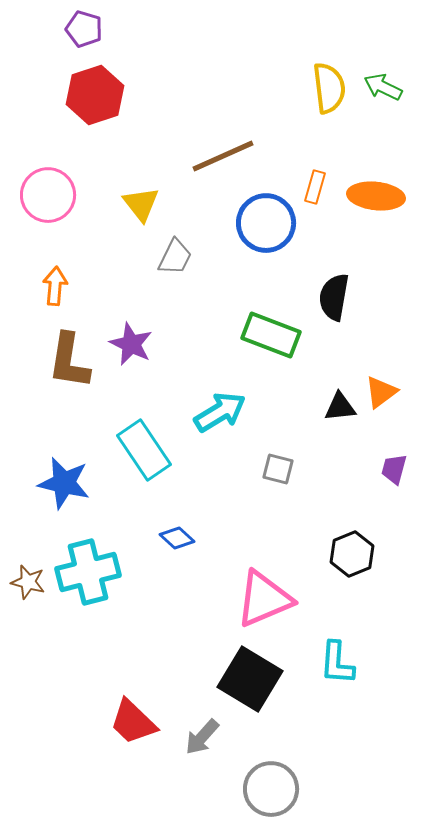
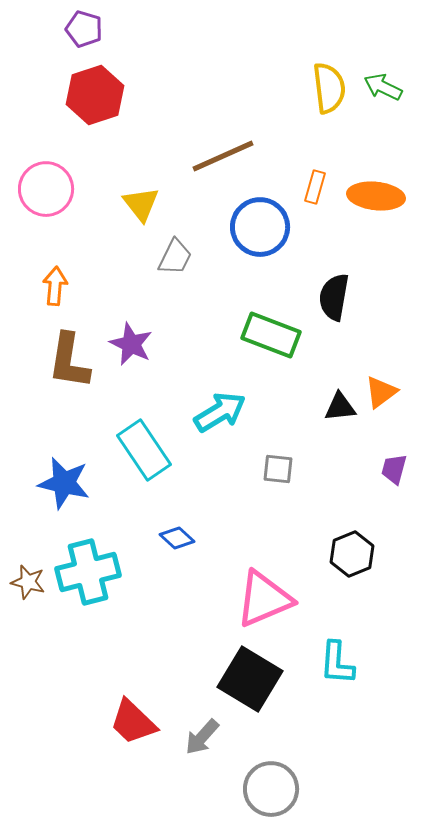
pink circle: moved 2 px left, 6 px up
blue circle: moved 6 px left, 4 px down
gray square: rotated 8 degrees counterclockwise
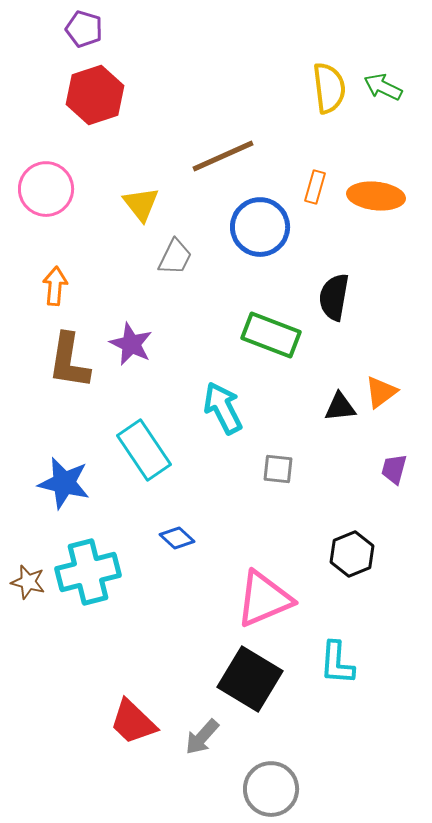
cyan arrow: moved 3 px right, 4 px up; rotated 86 degrees counterclockwise
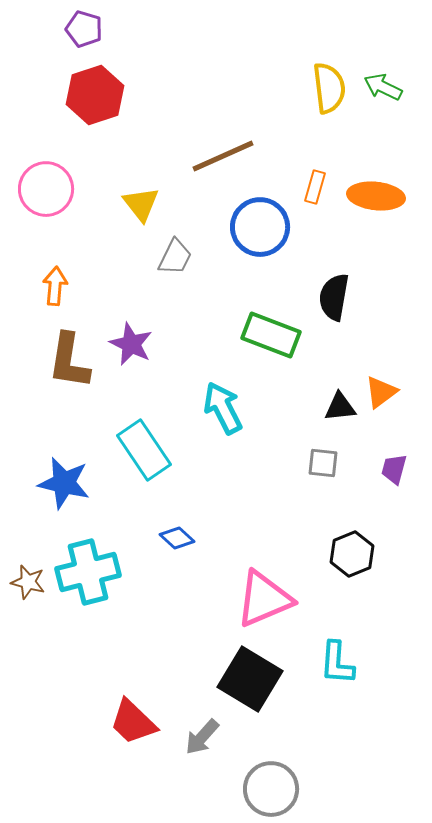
gray square: moved 45 px right, 6 px up
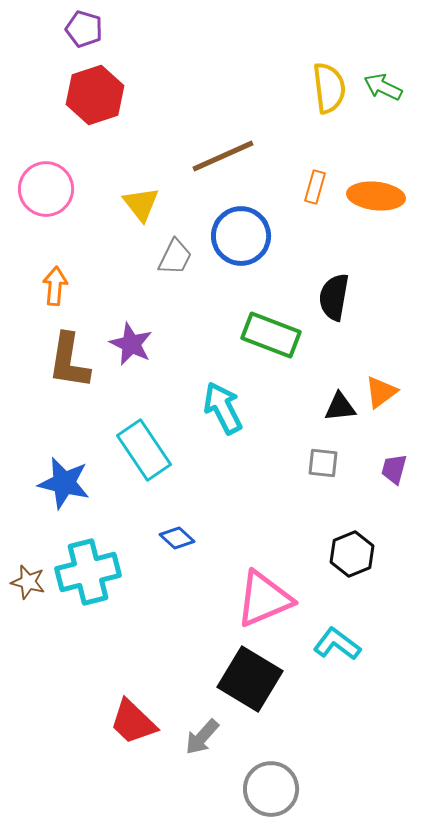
blue circle: moved 19 px left, 9 px down
cyan L-shape: moved 19 px up; rotated 123 degrees clockwise
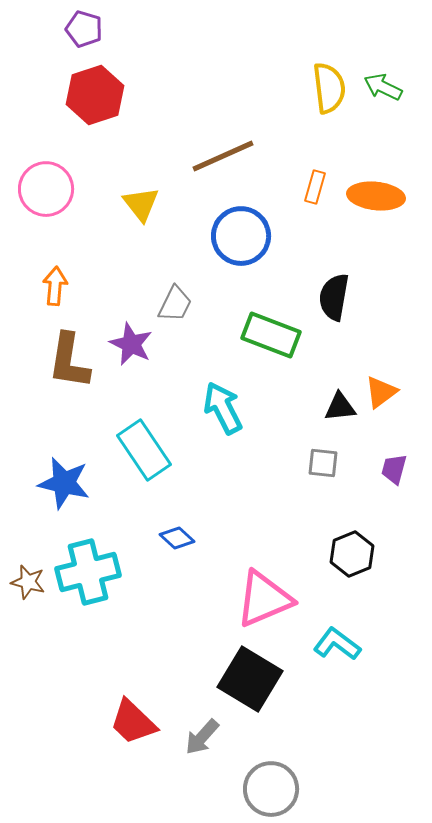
gray trapezoid: moved 47 px down
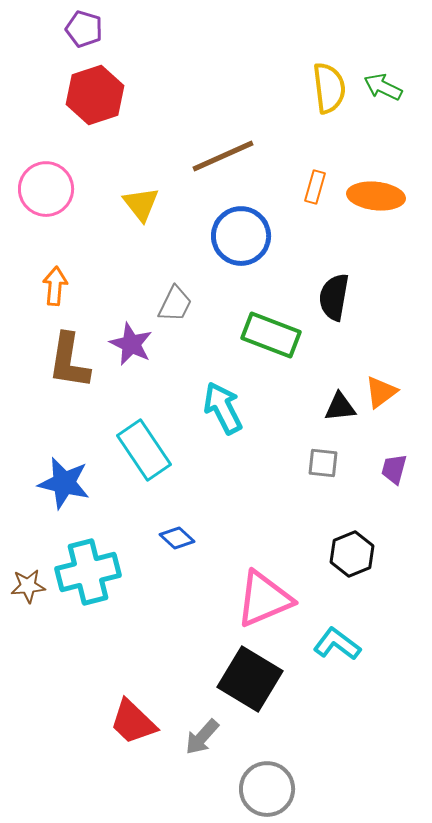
brown star: moved 4 px down; rotated 20 degrees counterclockwise
gray circle: moved 4 px left
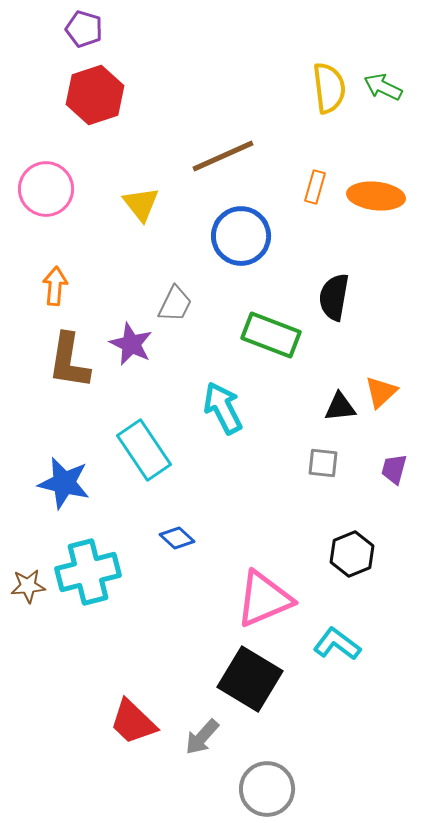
orange triangle: rotated 6 degrees counterclockwise
